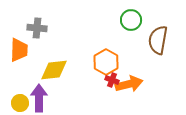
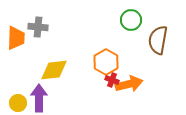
gray cross: moved 1 px right, 1 px up
orange trapezoid: moved 3 px left, 12 px up
yellow circle: moved 2 px left
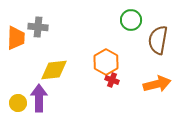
orange arrow: moved 28 px right
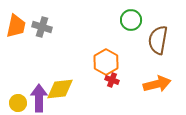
gray cross: moved 4 px right; rotated 12 degrees clockwise
orange trapezoid: moved 12 px up; rotated 10 degrees clockwise
yellow diamond: moved 6 px right, 19 px down
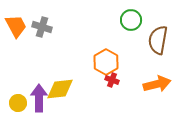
orange trapezoid: rotated 40 degrees counterclockwise
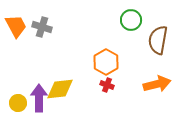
red cross: moved 5 px left, 5 px down
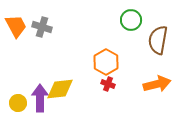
red cross: moved 1 px right, 1 px up
purple arrow: moved 1 px right
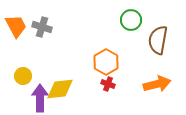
yellow circle: moved 5 px right, 27 px up
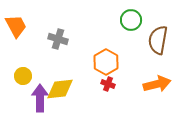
gray cross: moved 16 px right, 12 px down
